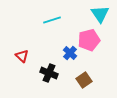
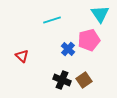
blue cross: moved 2 px left, 4 px up
black cross: moved 13 px right, 7 px down
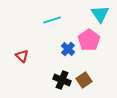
pink pentagon: rotated 20 degrees counterclockwise
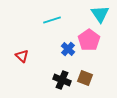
brown square: moved 1 px right, 2 px up; rotated 35 degrees counterclockwise
